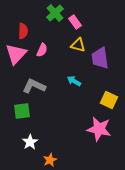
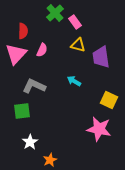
purple trapezoid: moved 1 px right, 1 px up
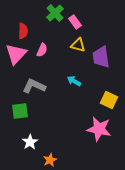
green square: moved 2 px left
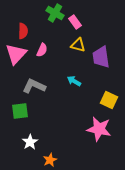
green cross: rotated 18 degrees counterclockwise
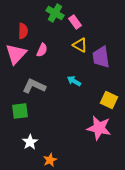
yellow triangle: moved 2 px right; rotated 14 degrees clockwise
pink star: moved 1 px up
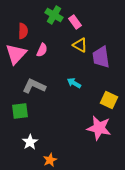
green cross: moved 1 px left, 2 px down
cyan arrow: moved 2 px down
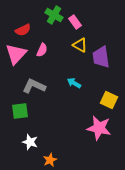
red semicircle: moved 1 px up; rotated 63 degrees clockwise
white star: rotated 21 degrees counterclockwise
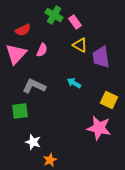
white star: moved 3 px right
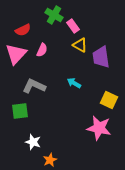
pink rectangle: moved 2 px left, 4 px down
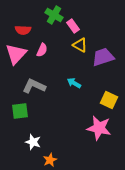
red semicircle: rotated 28 degrees clockwise
purple trapezoid: moved 2 px right; rotated 80 degrees clockwise
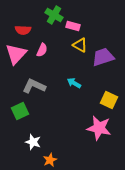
pink rectangle: rotated 40 degrees counterclockwise
green square: rotated 18 degrees counterclockwise
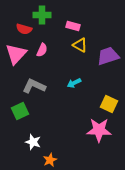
green cross: moved 12 px left; rotated 30 degrees counterclockwise
red semicircle: moved 1 px right, 1 px up; rotated 14 degrees clockwise
purple trapezoid: moved 5 px right, 1 px up
cyan arrow: rotated 56 degrees counterclockwise
yellow square: moved 4 px down
pink star: moved 2 px down; rotated 10 degrees counterclockwise
